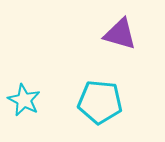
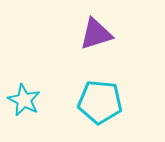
purple triangle: moved 24 px left; rotated 33 degrees counterclockwise
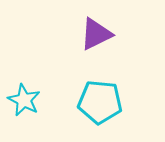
purple triangle: rotated 9 degrees counterclockwise
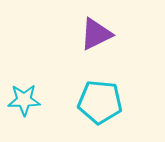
cyan star: rotated 28 degrees counterclockwise
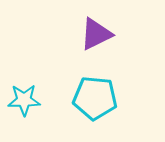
cyan pentagon: moved 5 px left, 4 px up
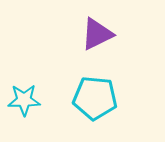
purple triangle: moved 1 px right
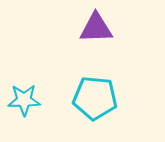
purple triangle: moved 1 px left, 6 px up; rotated 24 degrees clockwise
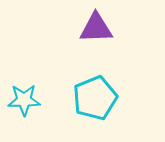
cyan pentagon: rotated 27 degrees counterclockwise
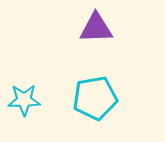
cyan pentagon: rotated 12 degrees clockwise
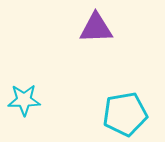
cyan pentagon: moved 30 px right, 16 px down
